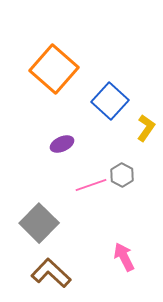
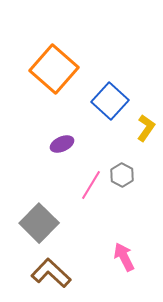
pink line: rotated 40 degrees counterclockwise
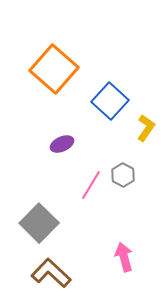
gray hexagon: moved 1 px right
pink arrow: rotated 12 degrees clockwise
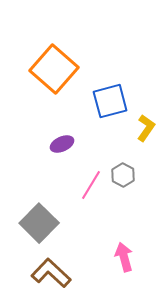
blue square: rotated 33 degrees clockwise
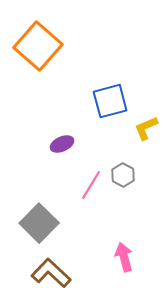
orange square: moved 16 px left, 23 px up
yellow L-shape: rotated 148 degrees counterclockwise
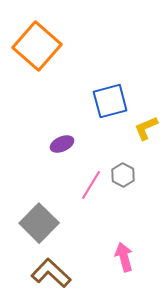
orange square: moved 1 px left
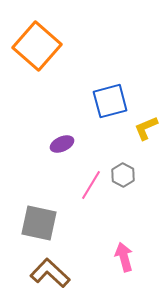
gray square: rotated 33 degrees counterclockwise
brown L-shape: moved 1 px left
